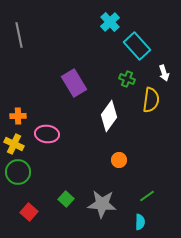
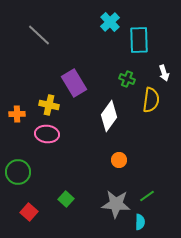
gray line: moved 20 px right; rotated 35 degrees counterclockwise
cyan rectangle: moved 2 px right, 6 px up; rotated 40 degrees clockwise
orange cross: moved 1 px left, 2 px up
yellow cross: moved 35 px right, 39 px up; rotated 12 degrees counterclockwise
gray star: moved 14 px right
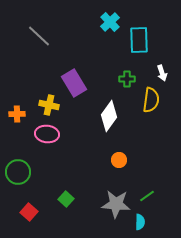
gray line: moved 1 px down
white arrow: moved 2 px left
green cross: rotated 21 degrees counterclockwise
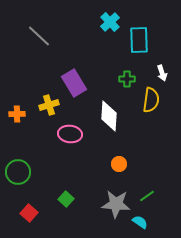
yellow cross: rotated 30 degrees counterclockwise
white diamond: rotated 32 degrees counterclockwise
pink ellipse: moved 23 px right
orange circle: moved 4 px down
red square: moved 1 px down
cyan semicircle: rotated 56 degrees counterclockwise
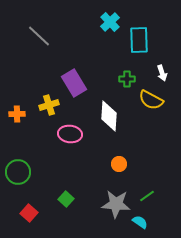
yellow semicircle: rotated 110 degrees clockwise
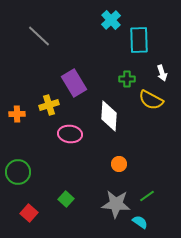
cyan cross: moved 1 px right, 2 px up
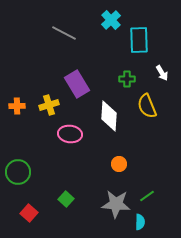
gray line: moved 25 px right, 3 px up; rotated 15 degrees counterclockwise
white arrow: rotated 14 degrees counterclockwise
purple rectangle: moved 3 px right, 1 px down
yellow semicircle: moved 4 px left, 6 px down; rotated 40 degrees clockwise
orange cross: moved 8 px up
cyan semicircle: rotated 56 degrees clockwise
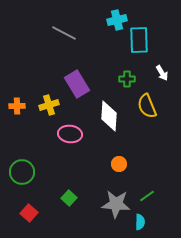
cyan cross: moved 6 px right; rotated 30 degrees clockwise
green circle: moved 4 px right
green square: moved 3 px right, 1 px up
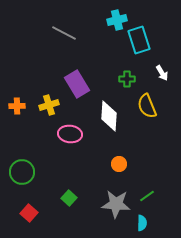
cyan rectangle: rotated 16 degrees counterclockwise
cyan semicircle: moved 2 px right, 1 px down
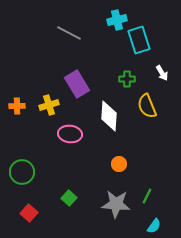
gray line: moved 5 px right
green line: rotated 28 degrees counterclockwise
cyan semicircle: moved 12 px right, 3 px down; rotated 35 degrees clockwise
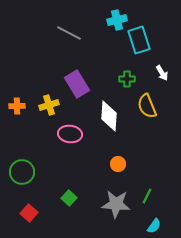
orange circle: moved 1 px left
